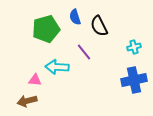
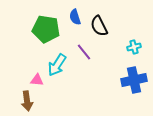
green pentagon: rotated 24 degrees clockwise
cyan arrow: moved 2 px up; rotated 60 degrees counterclockwise
pink triangle: moved 2 px right
brown arrow: rotated 84 degrees counterclockwise
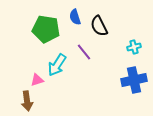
pink triangle: rotated 24 degrees counterclockwise
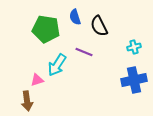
purple line: rotated 30 degrees counterclockwise
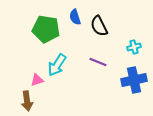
purple line: moved 14 px right, 10 px down
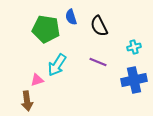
blue semicircle: moved 4 px left
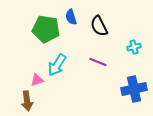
blue cross: moved 9 px down
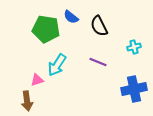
blue semicircle: rotated 35 degrees counterclockwise
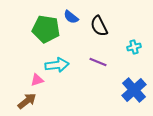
cyan arrow: rotated 130 degrees counterclockwise
blue cross: moved 1 px down; rotated 30 degrees counterclockwise
brown arrow: rotated 120 degrees counterclockwise
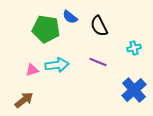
blue semicircle: moved 1 px left
cyan cross: moved 1 px down
pink triangle: moved 5 px left, 10 px up
brown arrow: moved 3 px left, 1 px up
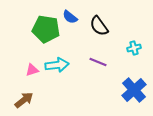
black semicircle: rotated 10 degrees counterclockwise
